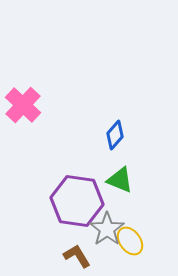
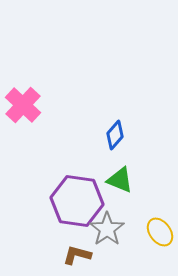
yellow ellipse: moved 30 px right, 9 px up
brown L-shape: moved 1 px up; rotated 44 degrees counterclockwise
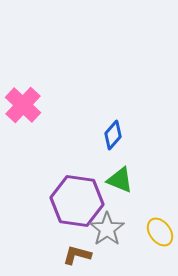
blue diamond: moved 2 px left
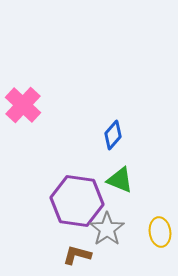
yellow ellipse: rotated 28 degrees clockwise
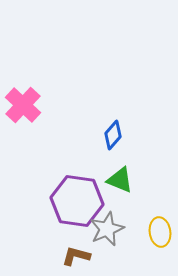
gray star: rotated 12 degrees clockwise
brown L-shape: moved 1 px left, 1 px down
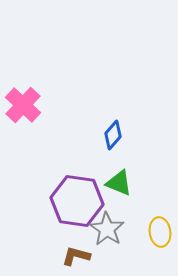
green triangle: moved 1 px left, 3 px down
gray star: rotated 16 degrees counterclockwise
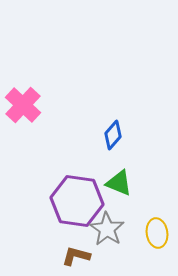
yellow ellipse: moved 3 px left, 1 px down
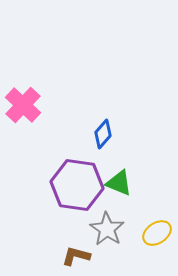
blue diamond: moved 10 px left, 1 px up
purple hexagon: moved 16 px up
yellow ellipse: rotated 64 degrees clockwise
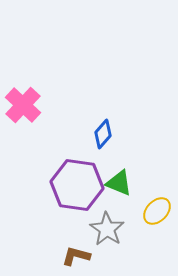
yellow ellipse: moved 22 px up; rotated 12 degrees counterclockwise
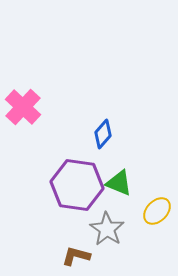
pink cross: moved 2 px down
